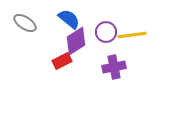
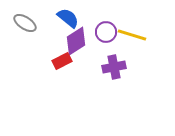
blue semicircle: moved 1 px left, 1 px up
yellow line: rotated 24 degrees clockwise
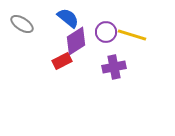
gray ellipse: moved 3 px left, 1 px down
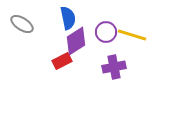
blue semicircle: rotated 40 degrees clockwise
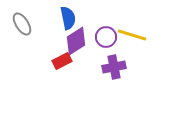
gray ellipse: rotated 25 degrees clockwise
purple circle: moved 5 px down
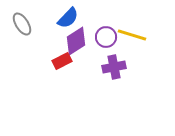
blue semicircle: rotated 55 degrees clockwise
